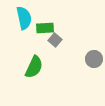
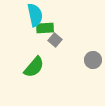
cyan semicircle: moved 11 px right, 3 px up
gray circle: moved 1 px left, 1 px down
green semicircle: rotated 15 degrees clockwise
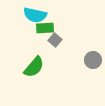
cyan semicircle: rotated 115 degrees clockwise
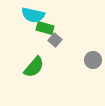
cyan semicircle: moved 2 px left
green rectangle: rotated 18 degrees clockwise
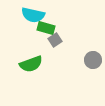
green rectangle: moved 1 px right
gray square: rotated 16 degrees clockwise
green semicircle: moved 3 px left, 3 px up; rotated 30 degrees clockwise
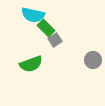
green rectangle: rotated 30 degrees clockwise
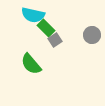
gray circle: moved 1 px left, 25 px up
green semicircle: rotated 70 degrees clockwise
